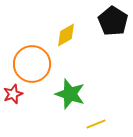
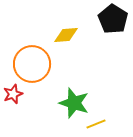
black pentagon: moved 2 px up
yellow diamond: rotated 25 degrees clockwise
green star: moved 4 px right, 9 px down
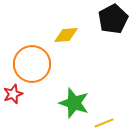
black pentagon: rotated 12 degrees clockwise
yellow line: moved 8 px right, 1 px up
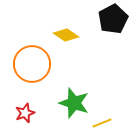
yellow diamond: rotated 40 degrees clockwise
red star: moved 12 px right, 19 px down
yellow line: moved 2 px left
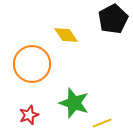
yellow diamond: rotated 20 degrees clockwise
red star: moved 4 px right, 2 px down
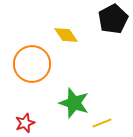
red star: moved 4 px left, 8 px down
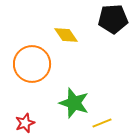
black pentagon: rotated 24 degrees clockwise
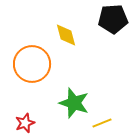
yellow diamond: rotated 20 degrees clockwise
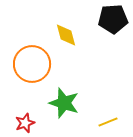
green star: moved 10 px left
yellow line: moved 6 px right, 1 px up
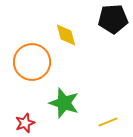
orange circle: moved 2 px up
